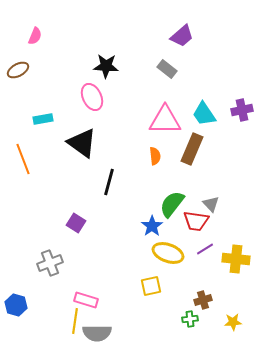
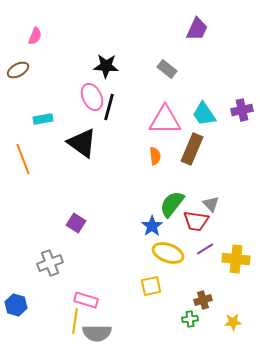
purple trapezoid: moved 15 px right, 7 px up; rotated 25 degrees counterclockwise
black line: moved 75 px up
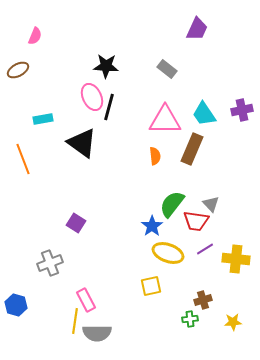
pink rectangle: rotated 45 degrees clockwise
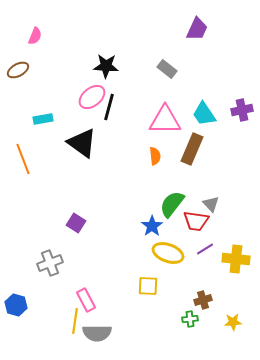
pink ellipse: rotated 76 degrees clockwise
yellow square: moved 3 px left; rotated 15 degrees clockwise
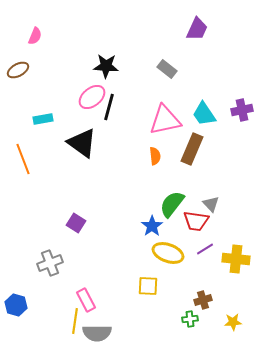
pink triangle: rotated 12 degrees counterclockwise
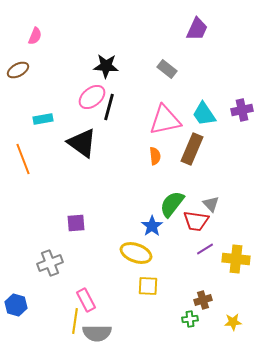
purple square: rotated 36 degrees counterclockwise
yellow ellipse: moved 32 px left
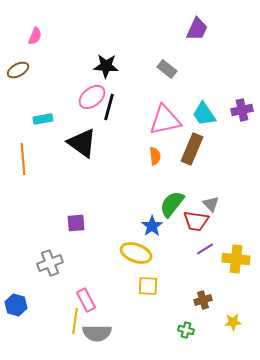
orange line: rotated 16 degrees clockwise
green cross: moved 4 px left, 11 px down; rotated 21 degrees clockwise
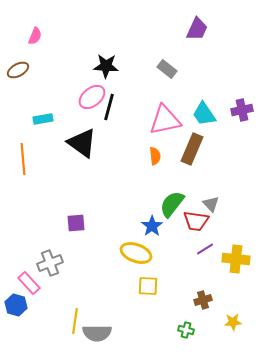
pink rectangle: moved 57 px left, 17 px up; rotated 15 degrees counterclockwise
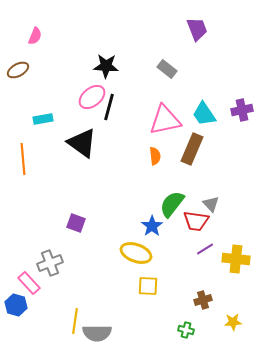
purple trapezoid: rotated 45 degrees counterclockwise
purple square: rotated 24 degrees clockwise
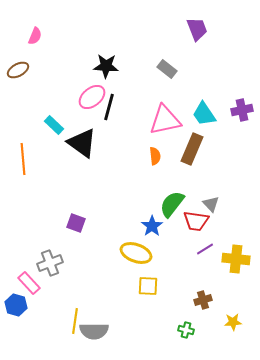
cyan rectangle: moved 11 px right, 6 px down; rotated 54 degrees clockwise
gray semicircle: moved 3 px left, 2 px up
